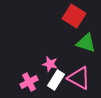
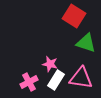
pink triangle: moved 2 px right; rotated 20 degrees counterclockwise
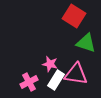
pink triangle: moved 5 px left, 4 px up
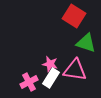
pink triangle: moved 1 px left, 4 px up
white rectangle: moved 5 px left, 2 px up
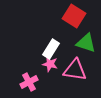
white rectangle: moved 29 px up
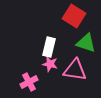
white rectangle: moved 2 px left, 2 px up; rotated 18 degrees counterclockwise
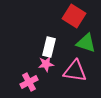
pink star: moved 4 px left; rotated 21 degrees counterclockwise
pink triangle: moved 1 px down
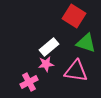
white rectangle: rotated 36 degrees clockwise
pink triangle: moved 1 px right
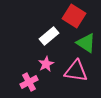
green triangle: rotated 15 degrees clockwise
white rectangle: moved 11 px up
pink star: rotated 21 degrees counterclockwise
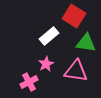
green triangle: rotated 25 degrees counterclockwise
